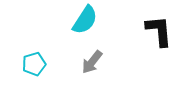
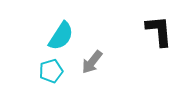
cyan semicircle: moved 24 px left, 16 px down
cyan pentagon: moved 17 px right, 7 px down
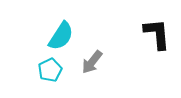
black L-shape: moved 2 px left, 3 px down
cyan pentagon: moved 1 px left, 1 px up; rotated 10 degrees counterclockwise
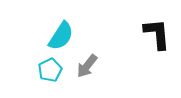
gray arrow: moved 5 px left, 4 px down
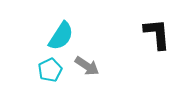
gray arrow: rotated 95 degrees counterclockwise
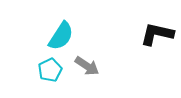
black L-shape: rotated 72 degrees counterclockwise
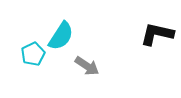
cyan pentagon: moved 17 px left, 16 px up
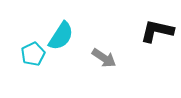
black L-shape: moved 3 px up
gray arrow: moved 17 px right, 8 px up
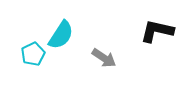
cyan semicircle: moved 1 px up
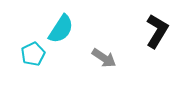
black L-shape: rotated 108 degrees clockwise
cyan semicircle: moved 6 px up
